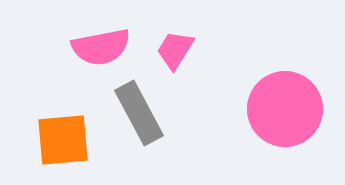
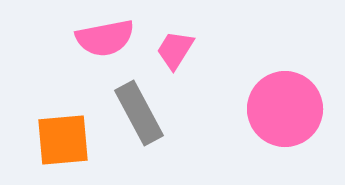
pink semicircle: moved 4 px right, 9 px up
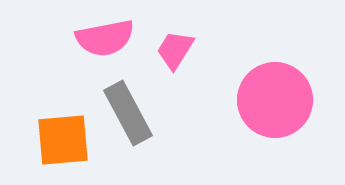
pink circle: moved 10 px left, 9 px up
gray rectangle: moved 11 px left
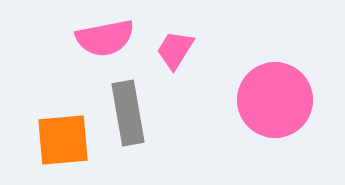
gray rectangle: rotated 18 degrees clockwise
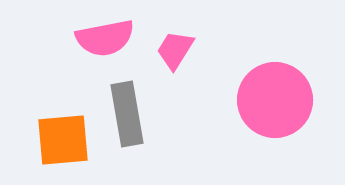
gray rectangle: moved 1 px left, 1 px down
